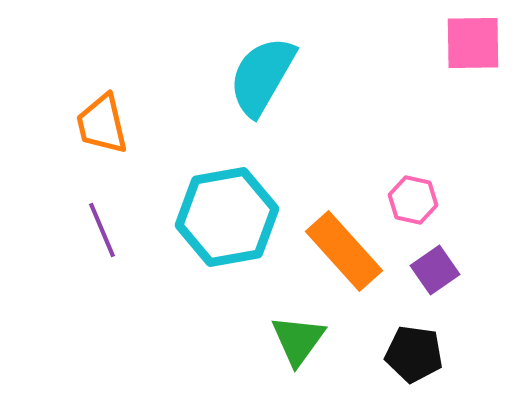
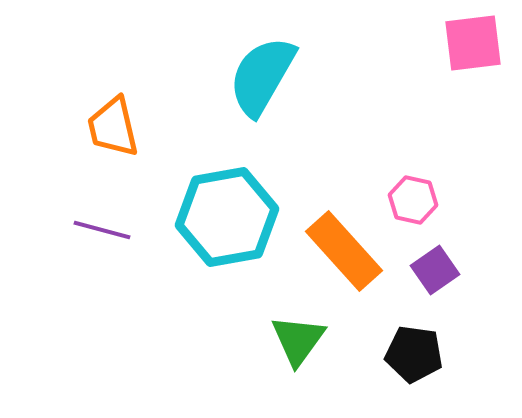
pink square: rotated 6 degrees counterclockwise
orange trapezoid: moved 11 px right, 3 px down
purple line: rotated 52 degrees counterclockwise
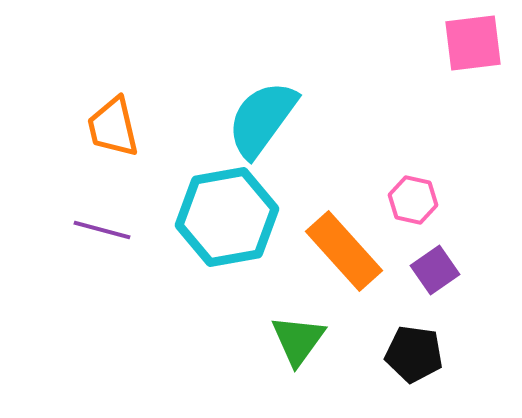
cyan semicircle: moved 43 px down; rotated 6 degrees clockwise
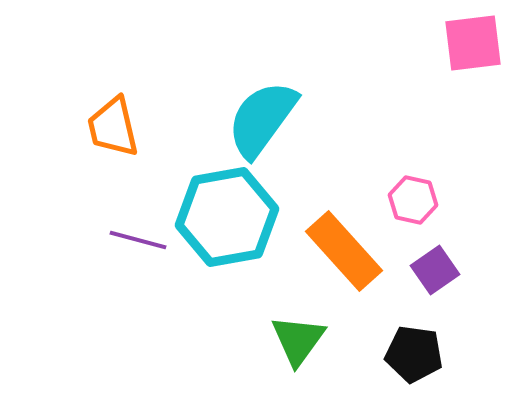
purple line: moved 36 px right, 10 px down
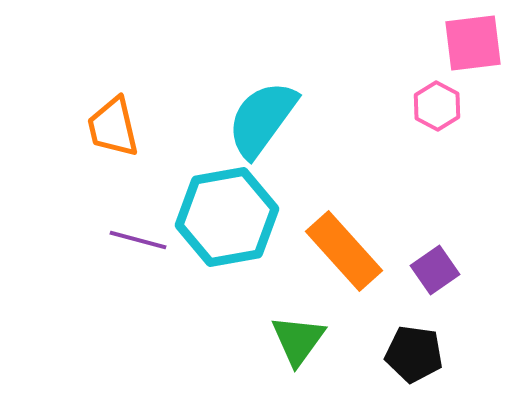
pink hexagon: moved 24 px right, 94 px up; rotated 15 degrees clockwise
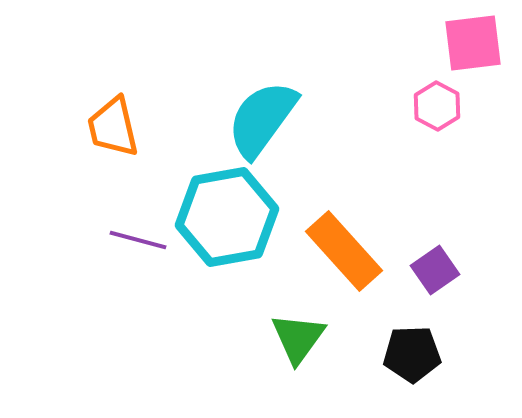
green triangle: moved 2 px up
black pentagon: moved 2 px left; rotated 10 degrees counterclockwise
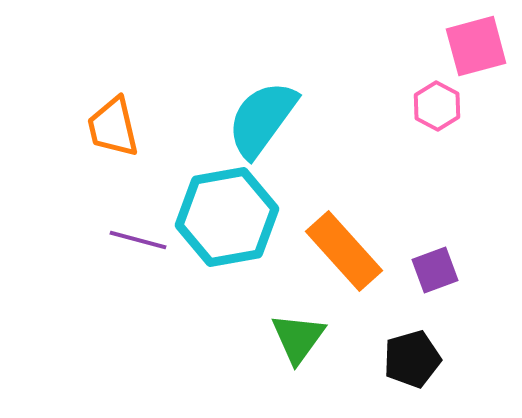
pink square: moved 3 px right, 3 px down; rotated 8 degrees counterclockwise
purple square: rotated 15 degrees clockwise
black pentagon: moved 5 px down; rotated 14 degrees counterclockwise
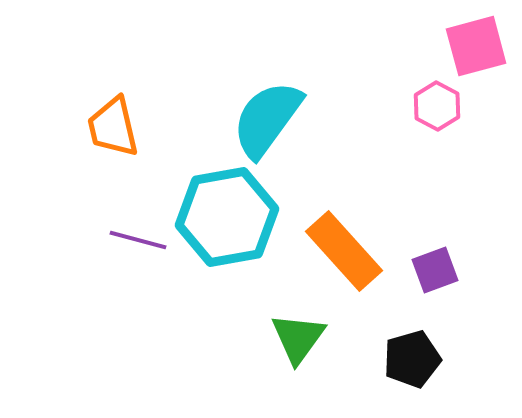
cyan semicircle: moved 5 px right
